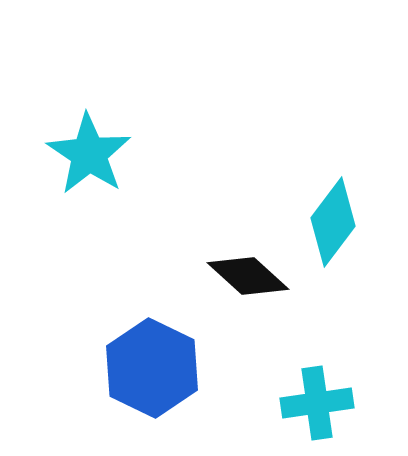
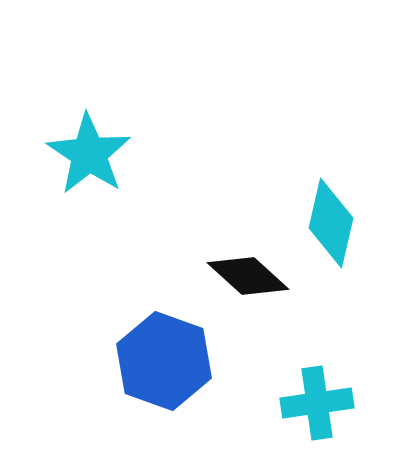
cyan diamond: moved 2 px left, 1 px down; rotated 24 degrees counterclockwise
blue hexagon: moved 12 px right, 7 px up; rotated 6 degrees counterclockwise
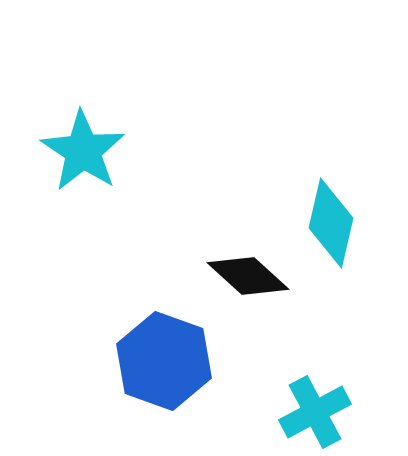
cyan star: moved 6 px left, 3 px up
cyan cross: moved 2 px left, 9 px down; rotated 20 degrees counterclockwise
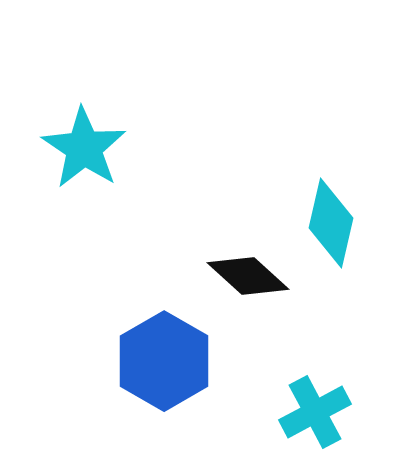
cyan star: moved 1 px right, 3 px up
blue hexagon: rotated 10 degrees clockwise
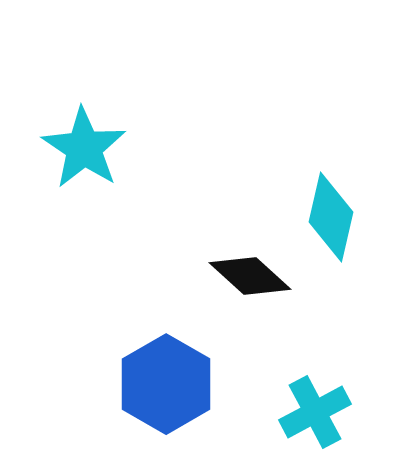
cyan diamond: moved 6 px up
black diamond: moved 2 px right
blue hexagon: moved 2 px right, 23 px down
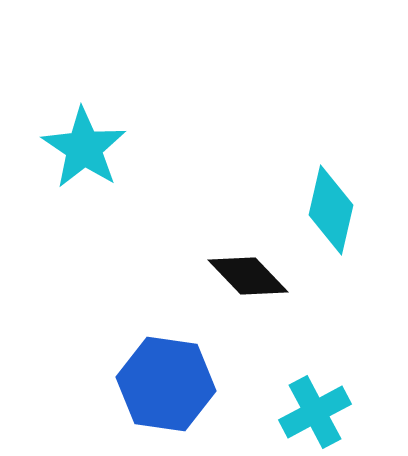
cyan diamond: moved 7 px up
black diamond: moved 2 px left; rotated 4 degrees clockwise
blue hexagon: rotated 22 degrees counterclockwise
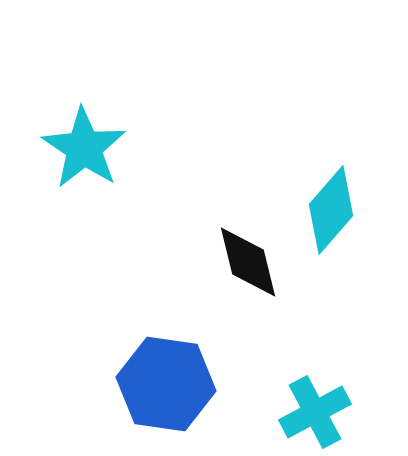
cyan diamond: rotated 28 degrees clockwise
black diamond: moved 14 px up; rotated 30 degrees clockwise
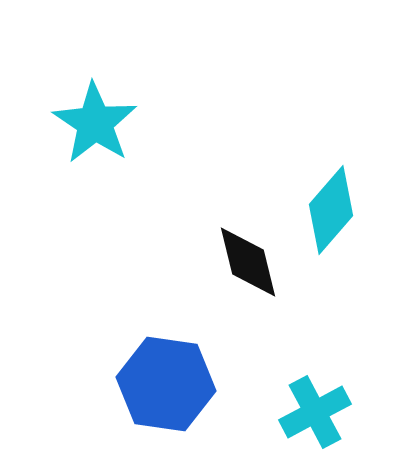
cyan star: moved 11 px right, 25 px up
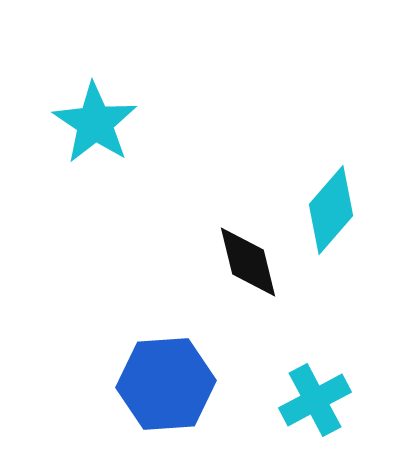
blue hexagon: rotated 12 degrees counterclockwise
cyan cross: moved 12 px up
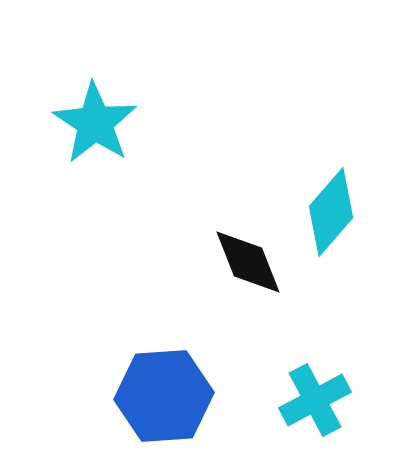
cyan diamond: moved 2 px down
black diamond: rotated 8 degrees counterclockwise
blue hexagon: moved 2 px left, 12 px down
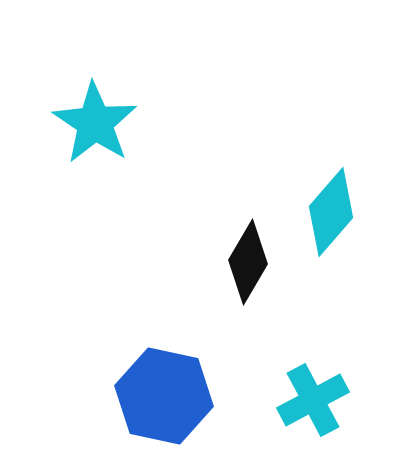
black diamond: rotated 52 degrees clockwise
blue hexagon: rotated 16 degrees clockwise
cyan cross: moved 2 px left
